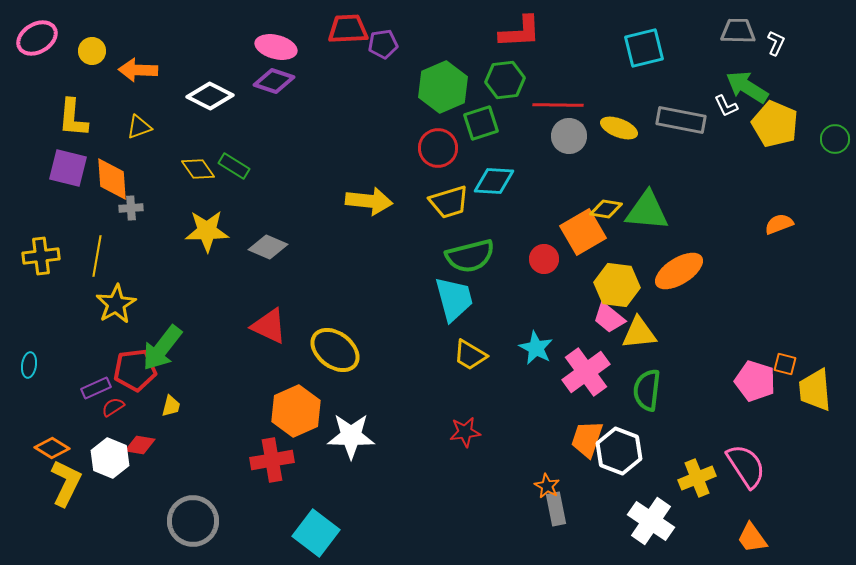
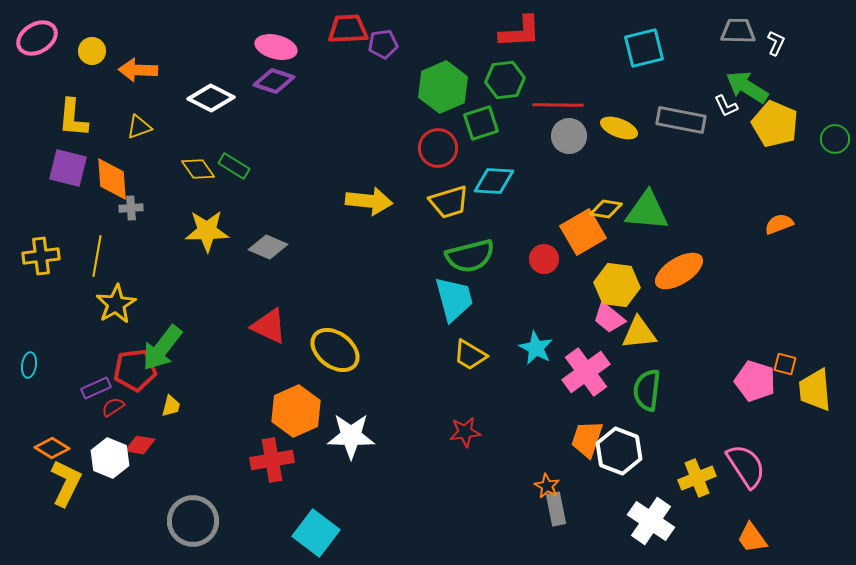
white diamond at (210, 96): moved 1 px right, 2 px down
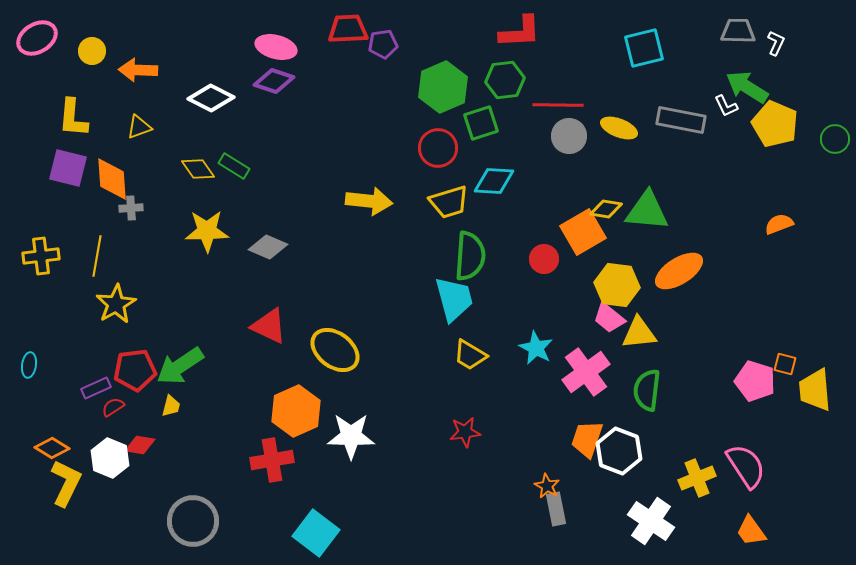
green semicircle at (470, 256): rotated 72 degrees counterclockwise
green arrow at (162, 348): moved 18 px right, 18 px down; rotated 18 degrees clockwise
orange trapezoid at (752, 538): moved 1 px left, 7 px up
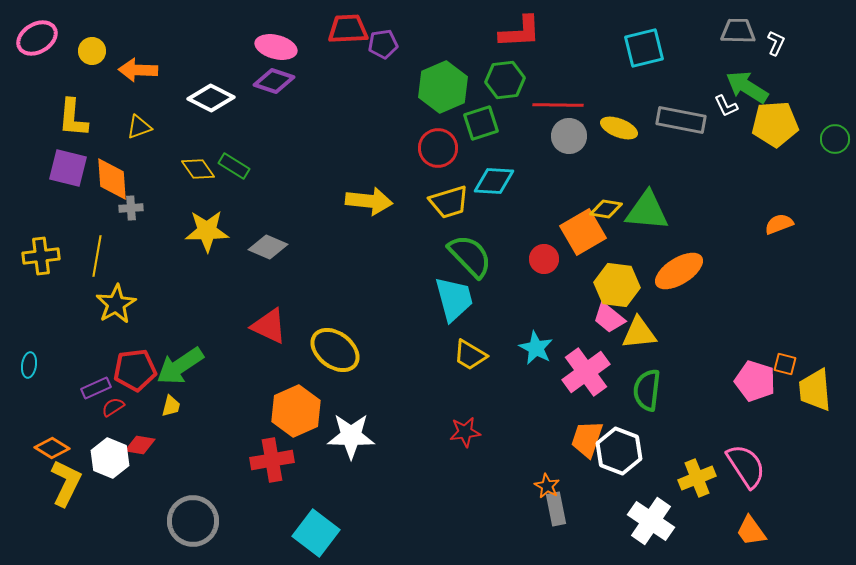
yellow pentagon at (775, 124): rotated 27 degrees counterclockwise
green semicircle at (470, 256): rotated 48 degrees counterclockwise
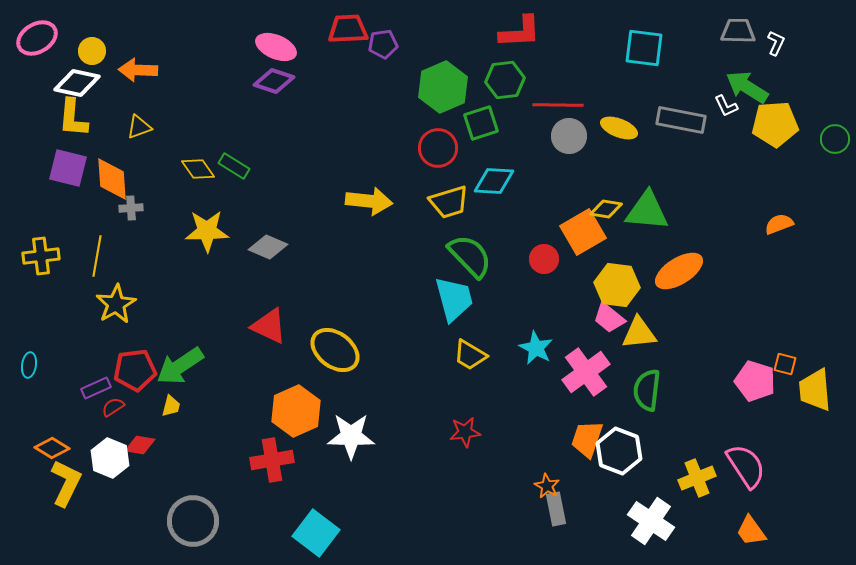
pink ellipse at (276, 47): rotated 9 degrees clockwise
cyan square at (644, 48): rotated 21 degrees clockwise
white diamond at (211, 98): moved 134 px left, 15 px up; rotated 15 degrees counterclockwise
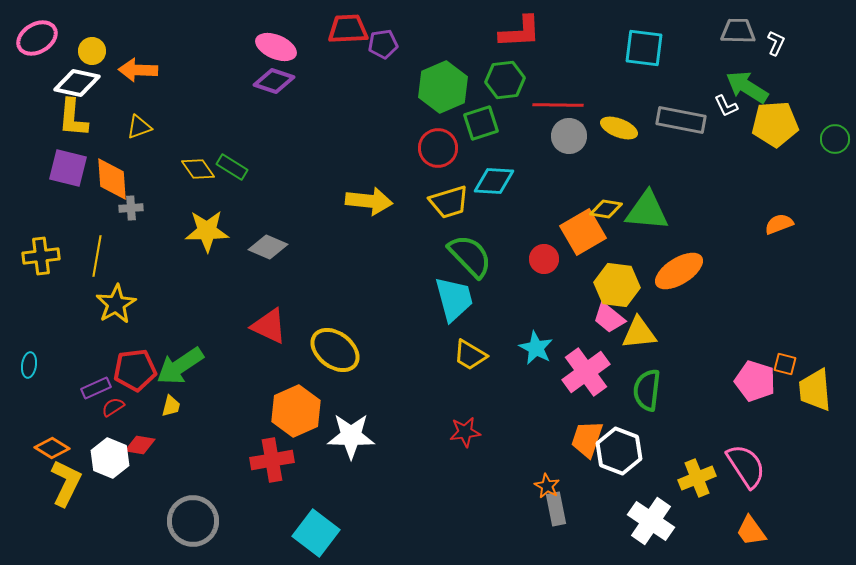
green rectangle at (234, 166): moved 2 px left, 1 px down
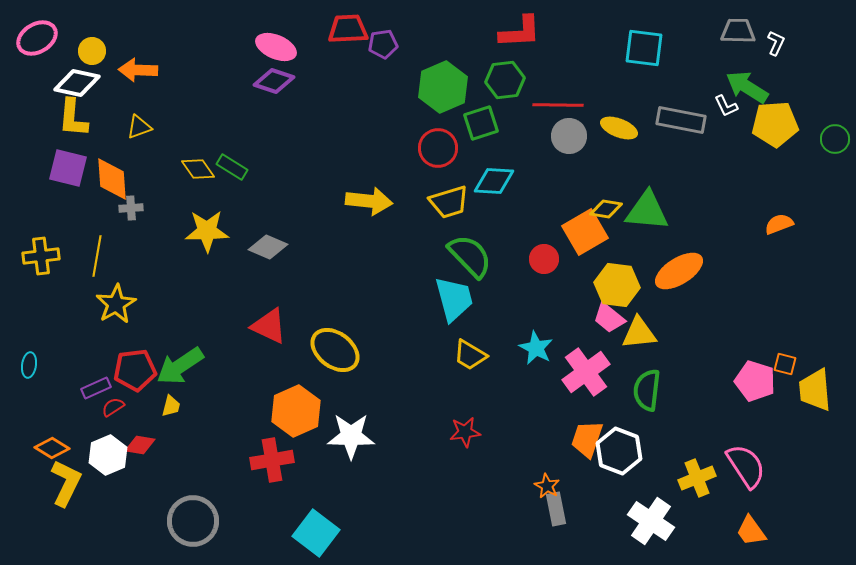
orange square at (583, 232): moved 2 px right
white hexagon at (110, 458): moved 2 px left, 3 px up; rotated 15 degrees clockwise
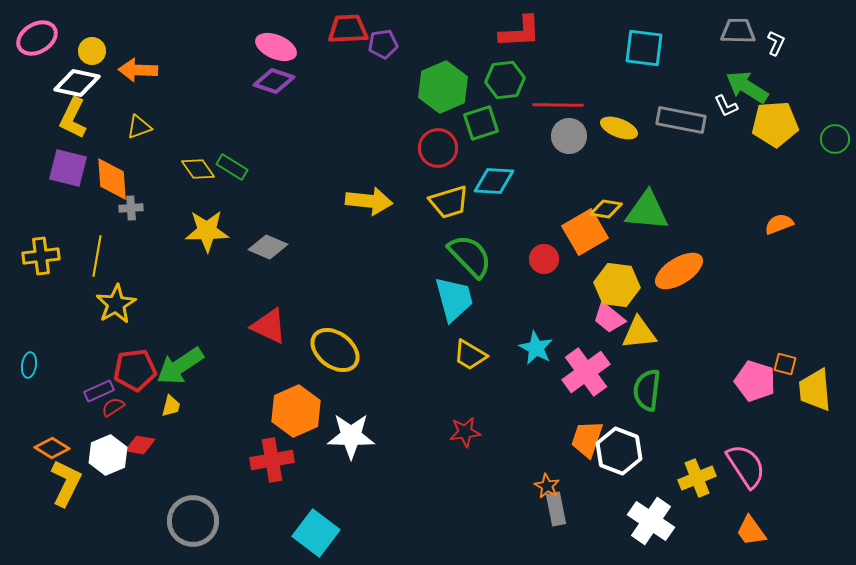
yellow L-shape at (73, 118): rotated 21 degrees clockwise
purple rectangle at (96, 388): moved 3 px right, 3 px down
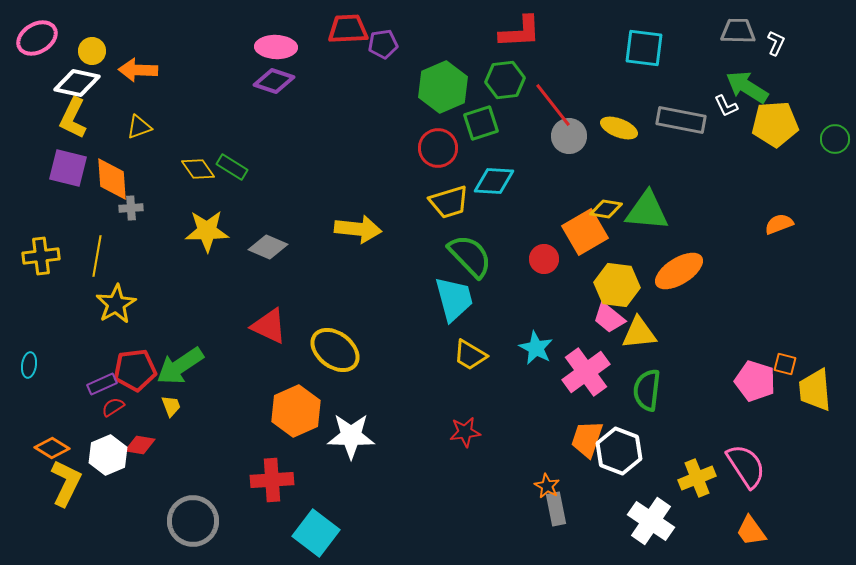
pink ellipse at (276, 47): rotated 21 degrees counterclockwise
red line at (558, 105): moved 5 px left; rotated 51 degrees clockwise
yellow arrow at (369, 201): moved 11 px left, 28 px down
purple rectangle at (99, 391): moved 3 px right, 7 px up
yellow trapezoid at (171, 406): rotated 35 degrees counterclockwise
red cross at (272, 460): moved 20 px down; rotated 6 degrees clockwise
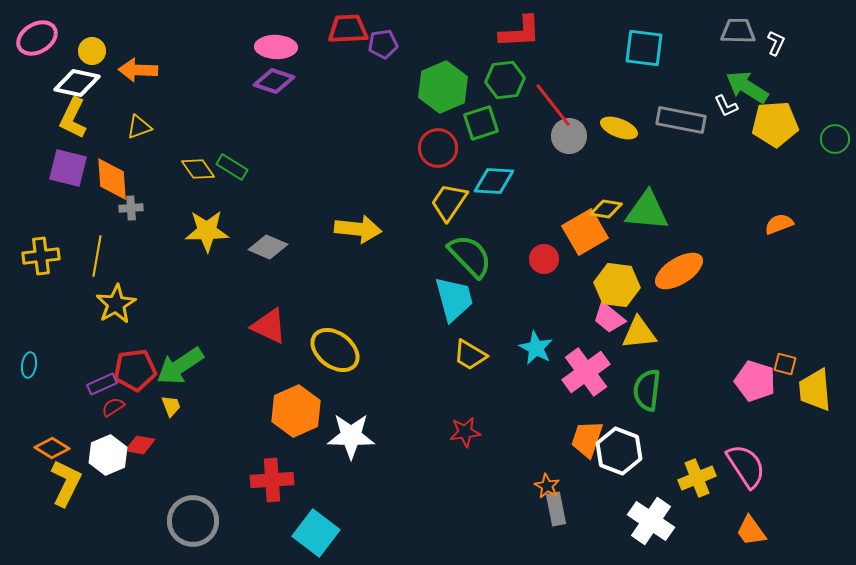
yellow trapezoid at (449, 202): rotated 141 degrees clockwise
